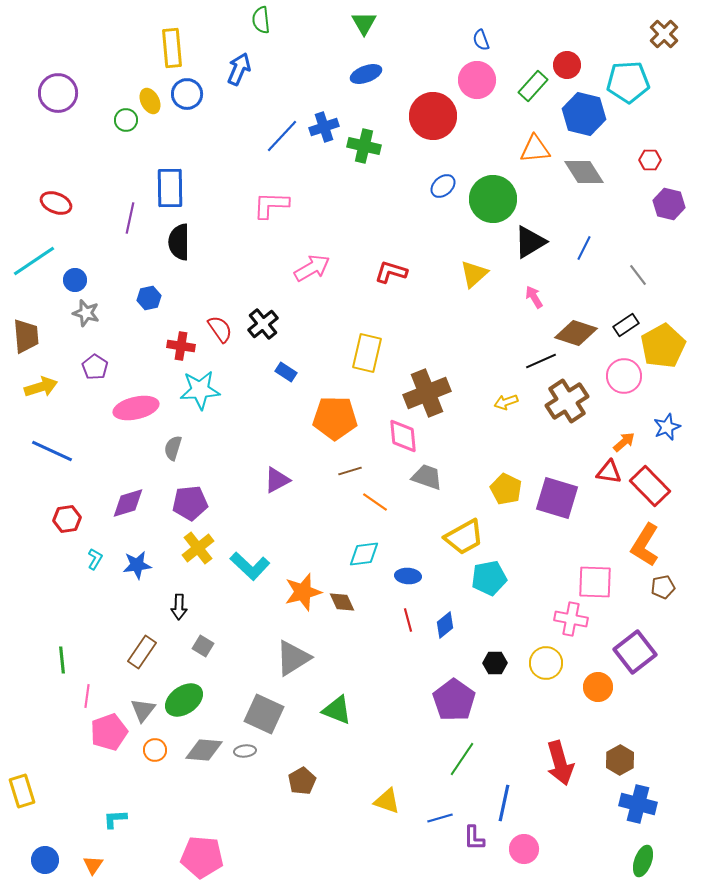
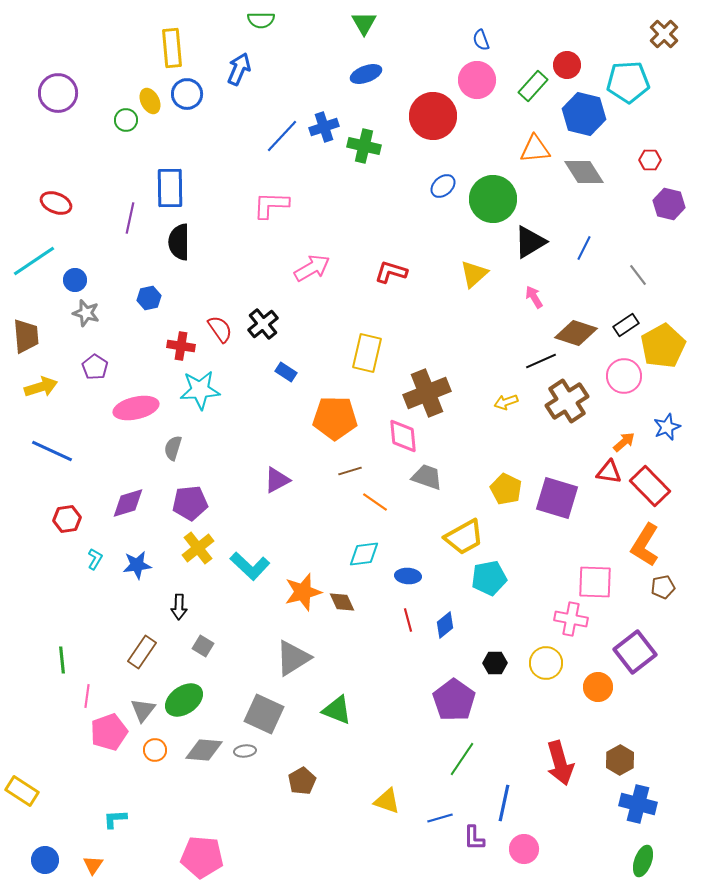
green semicircle at (261, 20): rotated 84 degrees counterclockwise
yellow rectangle at (22, 791): rotated 40 degrees counterclockwise
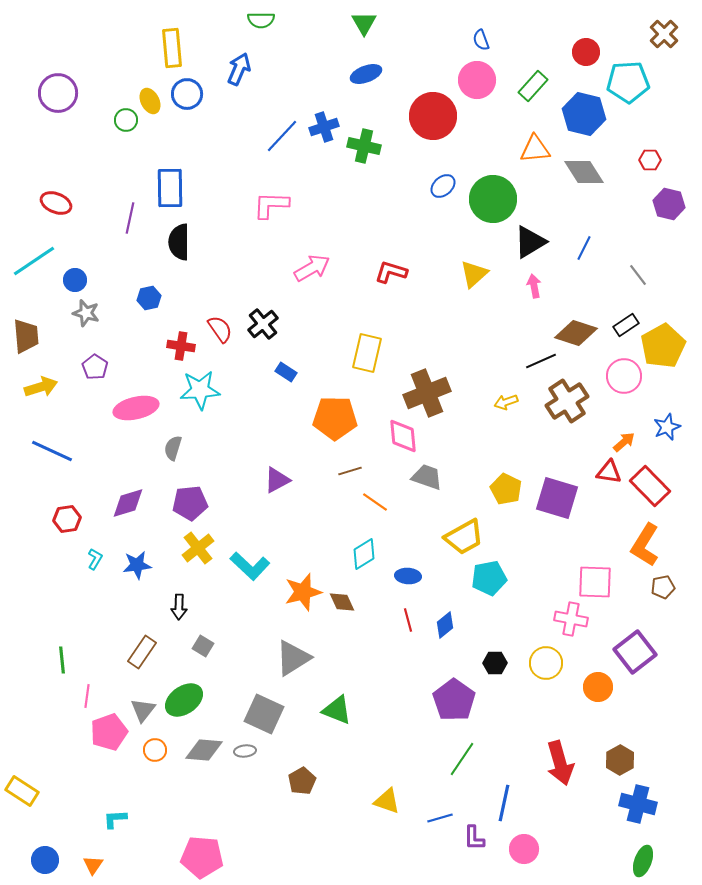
red circle at (567, 65): moved 19 px right, 13 px up
pink arrow at (534, 297): moved 11 px up; rotated 20 degrees clockwise
cyan diamond at (364, 554): rotated 24 degrees counterclockwise
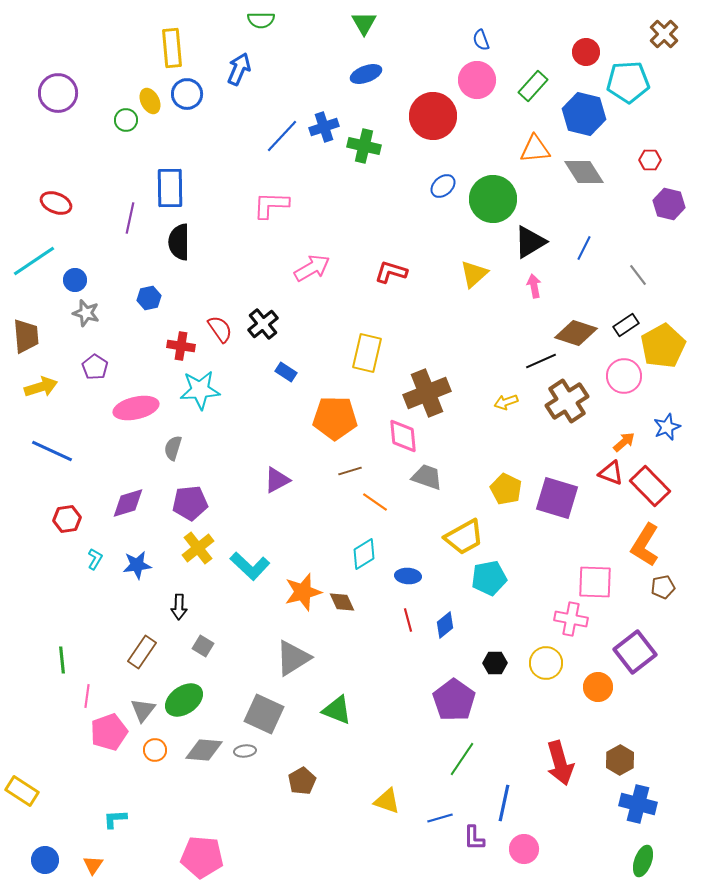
red triangle at (609, 472): moved 2 px right, 1 px down; rotated 12 degrees clockwise
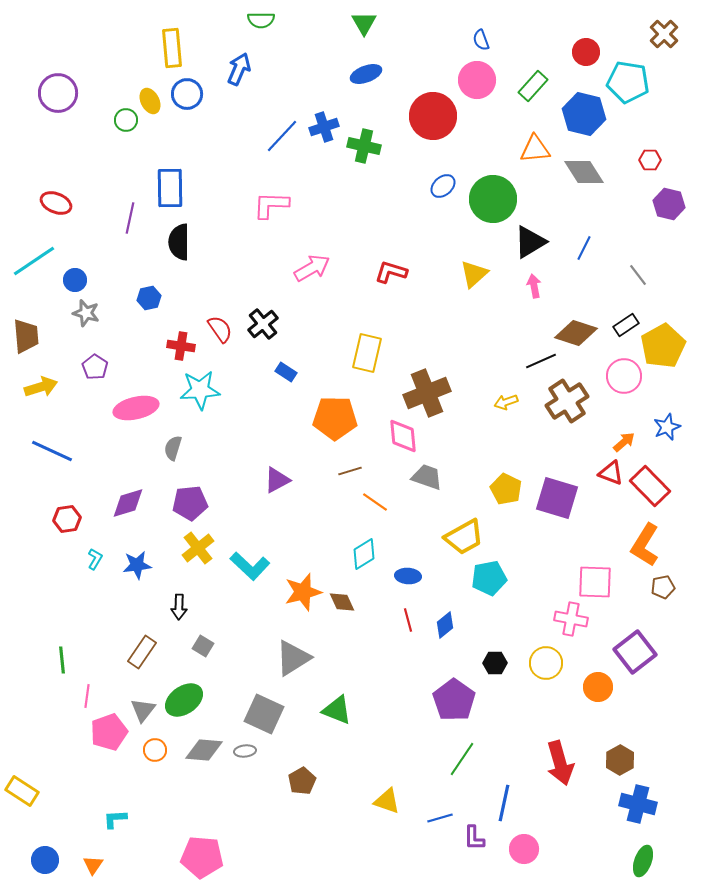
cyan pentagon at (628, 82): rotated 12 degrees clockwise
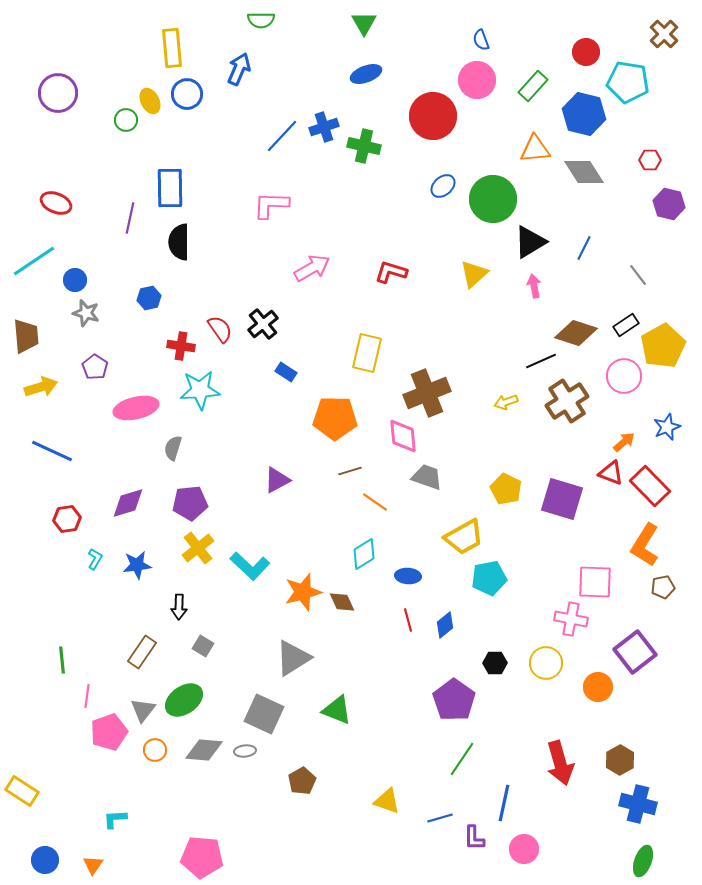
purple square at (557, 498): moved 5 px right, 1 px down
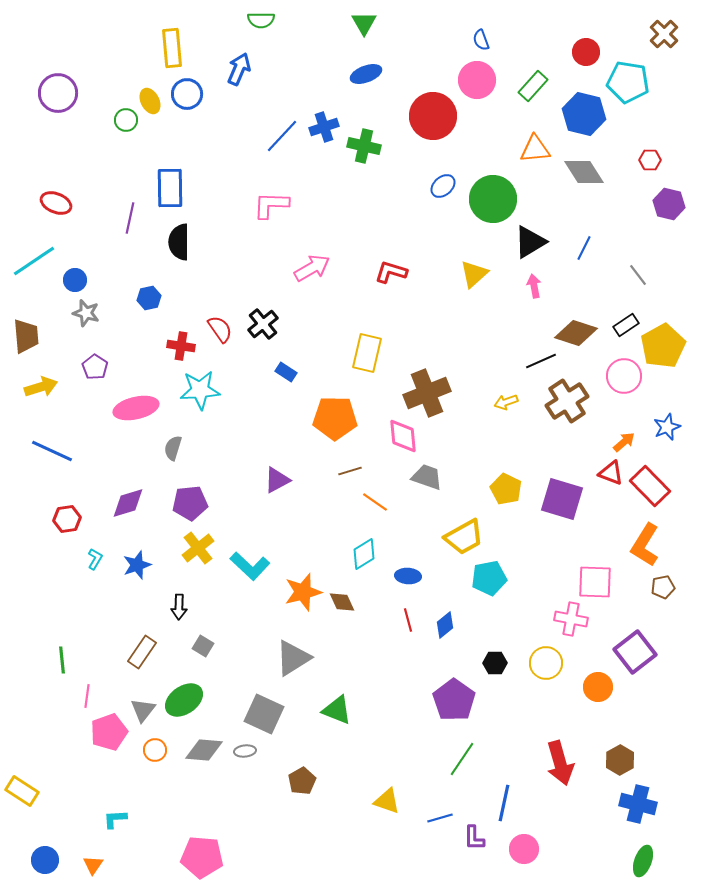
blue star at (137, 565): rotated 12 degrees counterclockwise
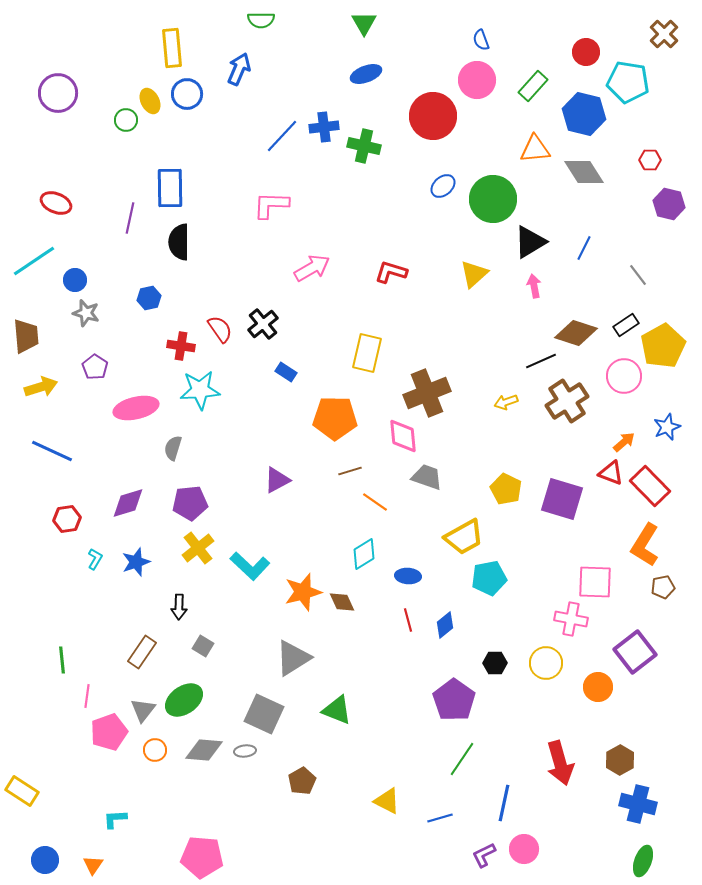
blue cross at (324, 127): rotated 12 degrees clockwise
blue star at (137, 565): moved 1 px left, 3 px up
yellow triangle at (387, 801): rotated 8 degrees clockwise
purple L-shape at (474, 838): moved 10 px right, 17 px down; rotated 64 degrees clockwise
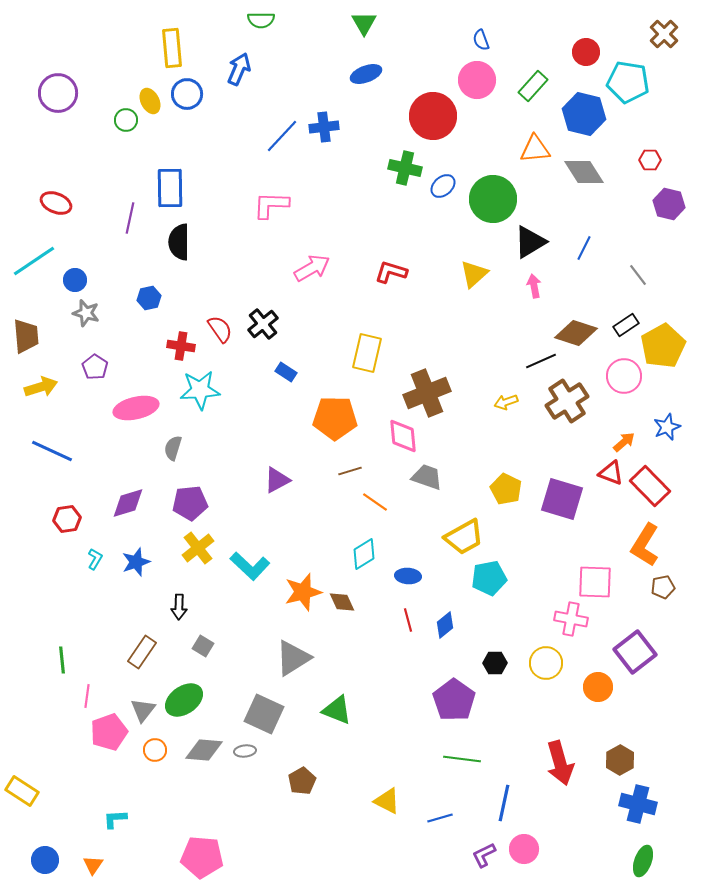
green cross at (364, 146): moved 41 px right, 22 px down
green line at (462, 759): rotated 63 degrees clockwise
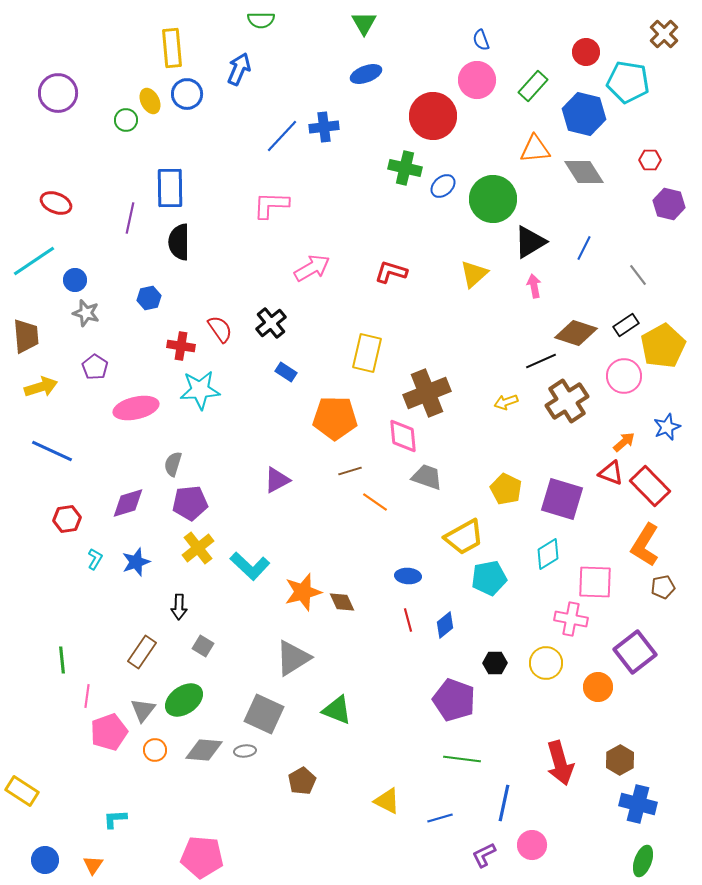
black cross at (263, 324): moved 8 px right, 1 px up
gray semicircle at (173, 448): moved 16 px down
cyan diamond at (364, 554): moved 184 px right
purple pentagon at (454, 700): rotated 15 degrees counterclockwise
pink circle at (524, 849): moved 8 px right, 4 px up
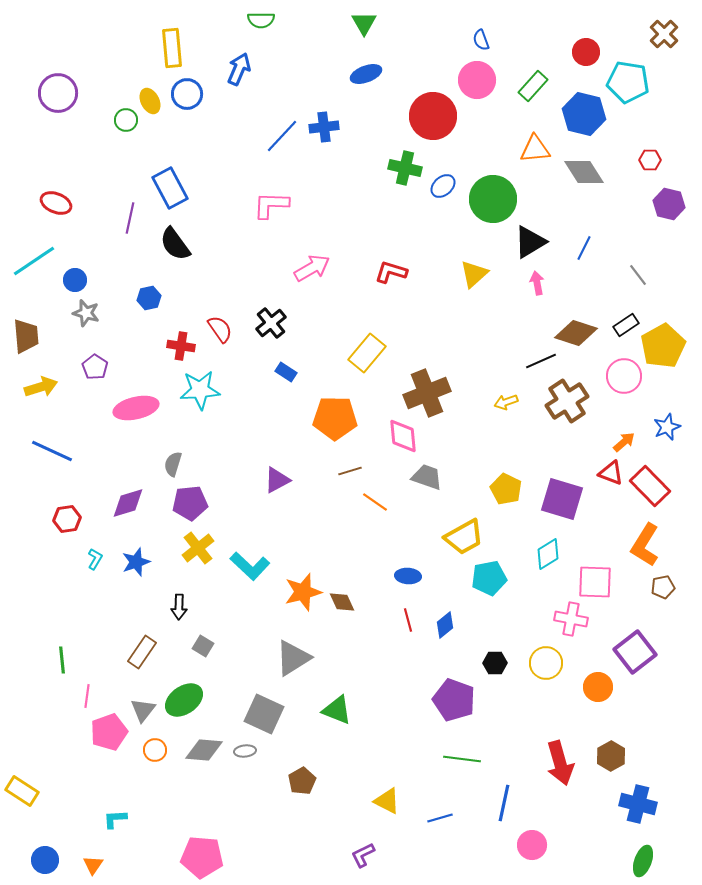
blue rectangle at (170, 188): rotated 27 degrees counterclockwise
black semicircle at (179, 242): moved 4 px left, 2 px down; rotated 36 degrees counterclockwise
pink arrow at (534, 286): moved 3 px right, 3 px up
yellow rectangle at (367, 353): rotated 27 degrees clockwise
brown hexagon at (620, 760): moved 9 px left, 4 px up
purple L-shape at (484, 855): moved 121 px left
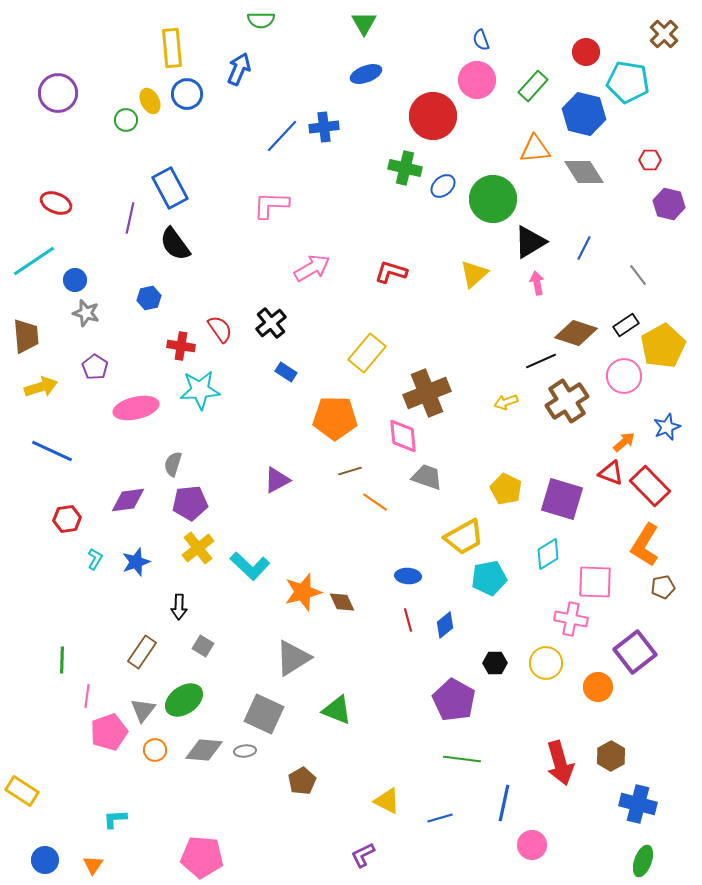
purple diamond at (128, 503): moved 3 px up; rotated 9 degrees clockwise
green line at (62, 660): rotated 8 degrees clockwise
purple pentagon at (454, 700): rotated 9 degrees clockwise
